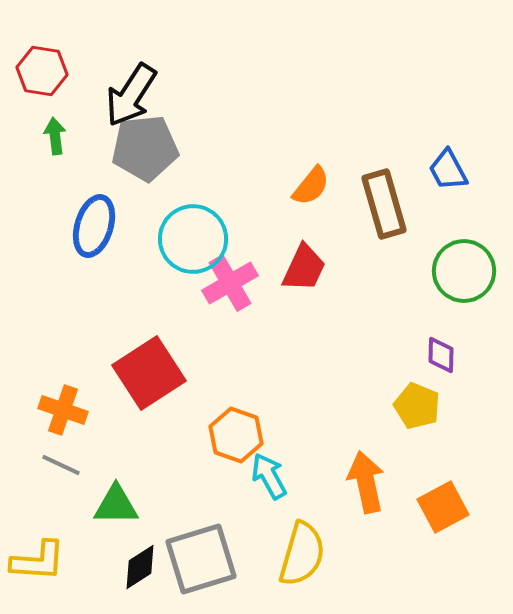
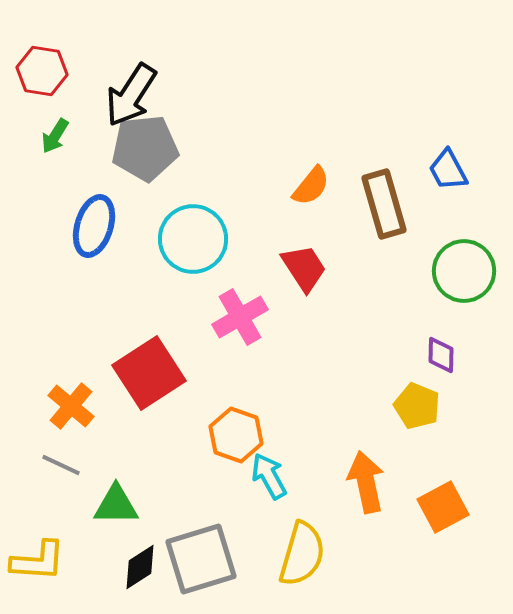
green arrow: rotated 141 degrees counterclockwise
red trapezoid: rotated 58 degrees counterclockwise
pink cross: moved 10 px right, 34 px down
orange cross: moved 8 px right, 4 px up; rotated 21 degrees clockwise
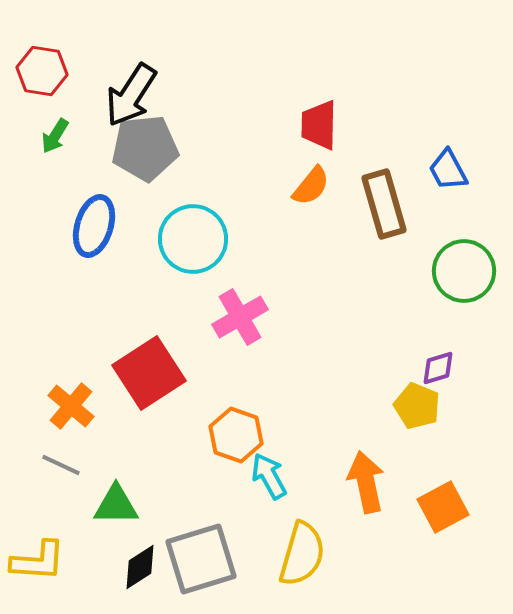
red trapezoid: moved 15 px right, 143 px up; rotated 146 degrees counterclockwise
purple diamond: moved 3 px left, 13 px down; rotated 72 degrees clockwise
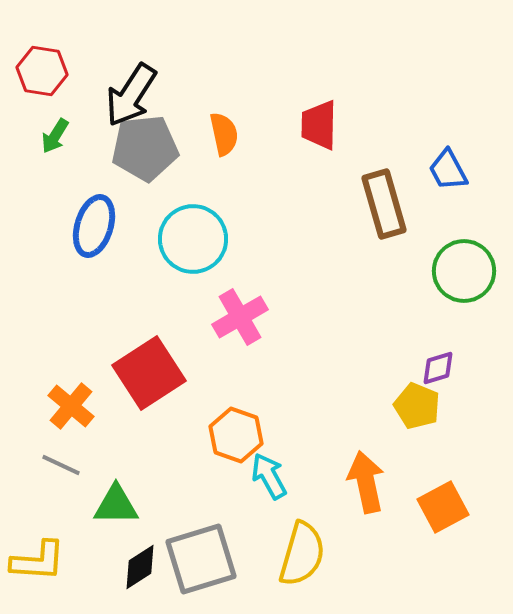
orange semicircle: moved 87 px left, 52 px up; rotated 51 degrees counterclockwise
